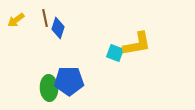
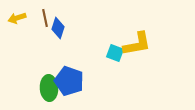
yellow arrow: moved 1 px right, 2 px up; rotated 18 degrees clockwise
blue pentagon: rotated 20 degrees clockwise
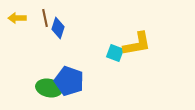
yellow arrow: rotated 18 degrees clockwise
green ellipse: rotated 75 degrees counterclockwise
